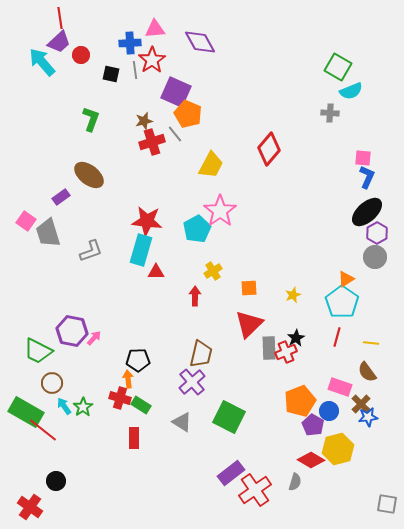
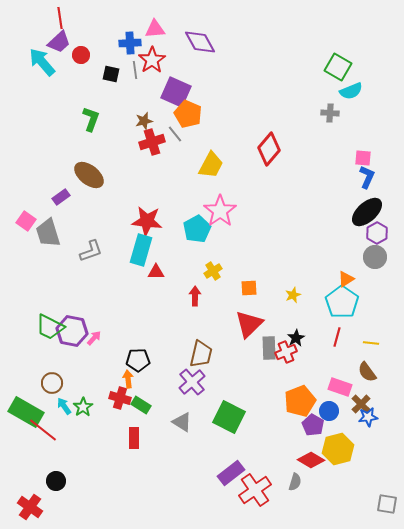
green trapezoid at (38, 351): moved 12 px right, 24 px up
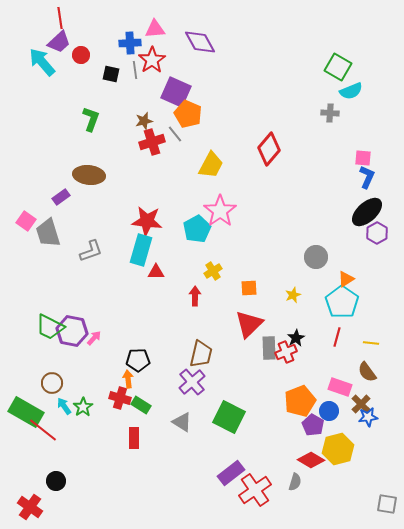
brown ellipse at (89, 175): rotated 32 degrees counterclockwise
gray circle at (375, 257): moved 59 px left
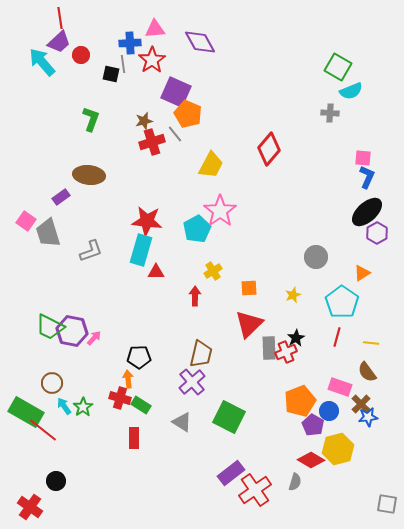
gray line at (135, 70): moved 12 px left, 6 px up
orange triangle at (346, 279): moved 16 px right, 6 px up
black pentagon at (138, 360): moved 1 px right, 3 px up
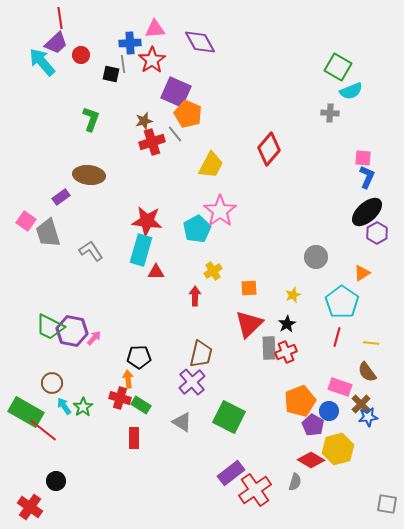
purple trapezoid at (59, 42): moved 3 px left, 1 px down
gray L-shape at (91, 251): rotated 105 degrees counterclockwise
black star at (296, 338): moved 9 px left, 14 px up
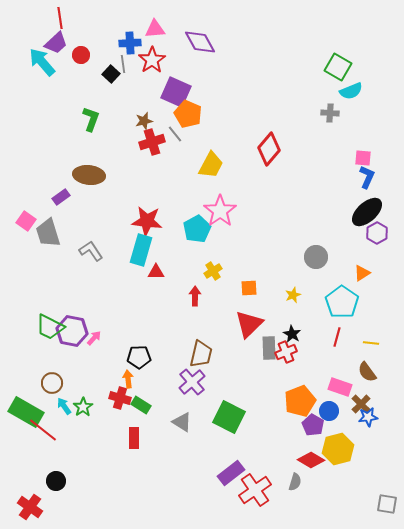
black square at (111, 74): rotated 30 degrees clockwise
black star at (287, 324): moved 5 px right, 10 px down; rotated 12 degrees counterclockwise
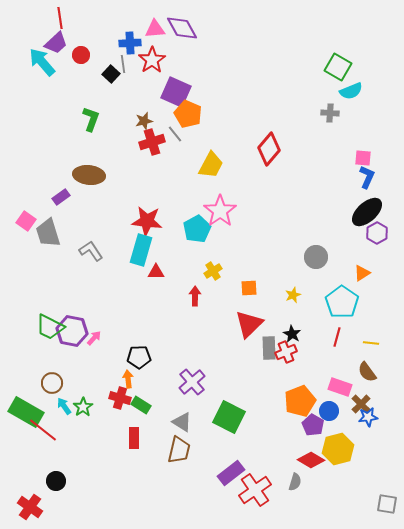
purple diamond at (200, 42): moved 18 px left, 14 px up
brown trapezoid at (201, 354): moved 22 px left, 96 px down
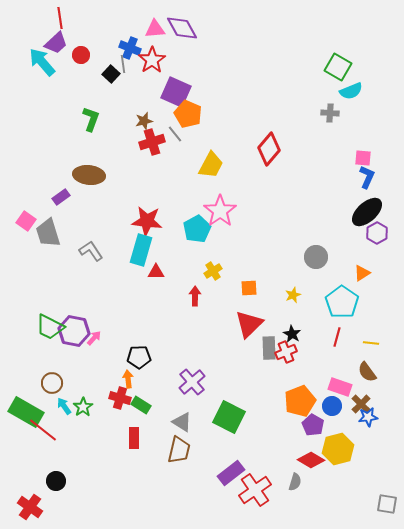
blue cross at (130, 43): moved 5 px down; rotated 25 degrees clockwise
purple hexagon at (72, 331): moved 2 px right
blue circle at (329, 411): moved 3 px right, 5 px up
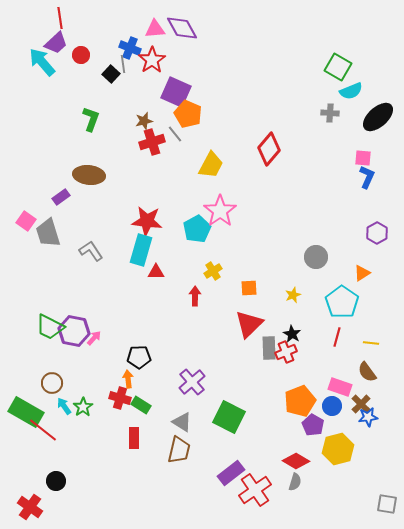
black ellipse at (367, 212): moved 11 px right, 95 px up
red diamond at (311, 460): moved 15 px left, 1 px down
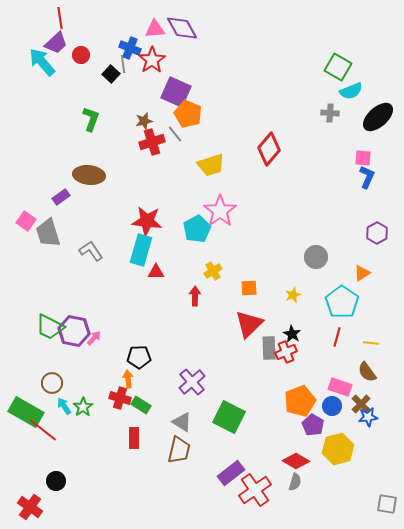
yellow trapezoid at (211, 165): rotated 44 degrees clockwise
